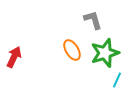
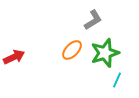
gray L-shape: rotated 75 degrees clockwise
orange ellipse: rotated 75 degrees clockwise
red arrow: rotated 40 degrees clockwise
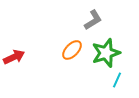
green star: moved 1 px right
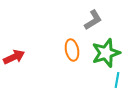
orange ellipse: rotated 55 degrees counterclockwise
cyan line: rotated 14 degrees counterclockwise
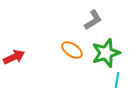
orange ellipse: rotated 45 degrees counterclockwise
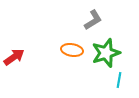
orange ellipse: rotated 25 degrees counterclockwise
red arrow: rotated 10 degrees counterclockwise
cyan line: moved 2 px right
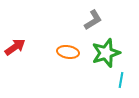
orange ellipse: moved 4 px left, 2 px down
red arrow: moved 1 px right, 10 px up
cyan line: moved 2 px right
